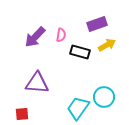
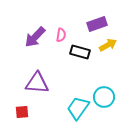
yellow arrow: moved 1 px right
red square: moved 2 px up
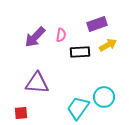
black rectangle: rotated 18 degrees counterclockwise
red square: moved 1 px left, 1 px down
